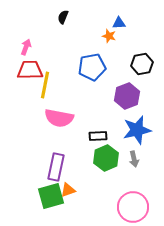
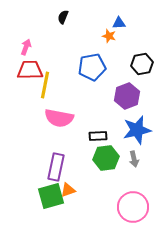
green hexagon: rotated 15 degrees clockwise
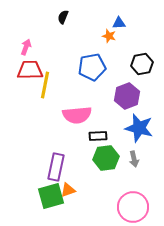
pink semicircle: moved 18 px right, 3 px up; rotated 16 degrees counterclockwise
blue star: moved 2 px right, 2 px up; rotated 28 degrees clockwise
